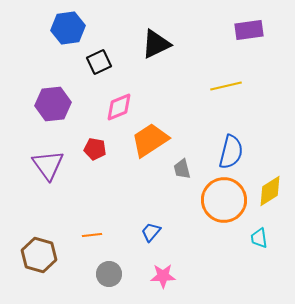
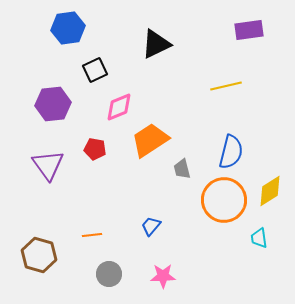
black square: moved 4 px left, 8 px down
blue trapezoid: moved 6 px up
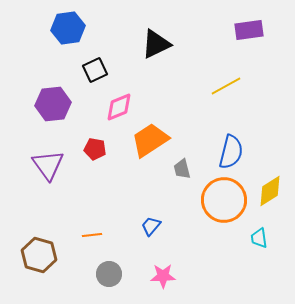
yellow line: rotated 16 degrees counterclockwise
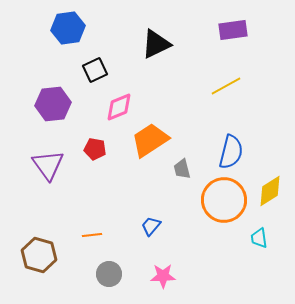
purple rectangle: moved 16 px left
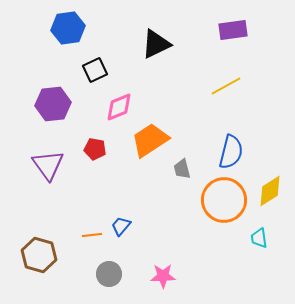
blue trapezoid: moved 30 px left
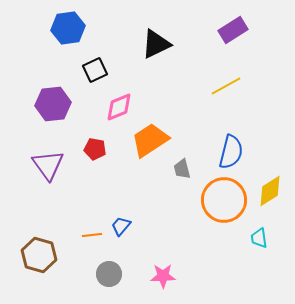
purple rectangle: rotated 24 degrees counterclockwise
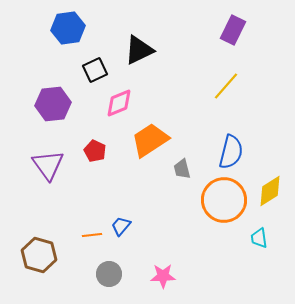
purple rectangle: rotated 32 degrees counterclockwise
black triangle: moved 17 px left, 6 px down
yellow line: rotated 20 degrees counterclockwise
pink diamond: moved 4 px up
red pentagon: moved 2 px down; rotated 15 degrees clockwise
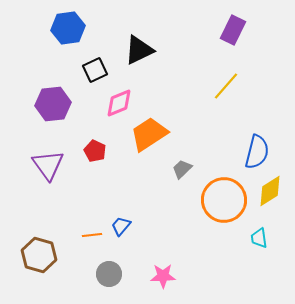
orange trapezoid: moved 1 px left, 6 px up
blue semicircle: moved 26 px right
gray trapezoid: rotated 60 degrees clockwise
